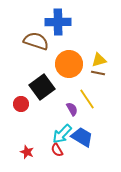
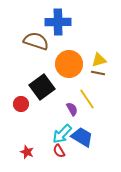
red semicircle: moved 2 px right, 1 px down
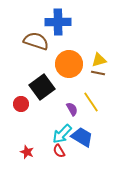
yellow line: moved 4 px right, 3 px down
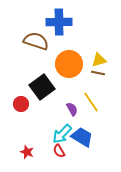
blue cross: moved 1 px right
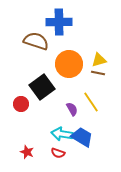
cyan arrow: rotated 55 degrees clockwise
red semicircle: moved 1 px left, 2 px down; rotated 40 degrees counterclockwise
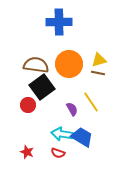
brown semicircle: moved 24 px down; rotated 10 degrees counterclockwise
red circle: moved 7 px right, 1 px down
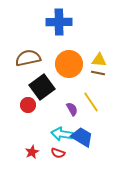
yellow triangle: rotated 21 degrees clockwise
brown semicircle: moved 8 px left, 7 px up; rotated 20 degrees counterclockwise
red star: moved 5 px right; rotated 24 degrees clockwise
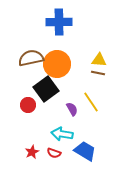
brown semicircle: moved 3 px right
orange circle: moved 12 px left
black square: moved 4 px right, 2 px down
blue trapezoid: moved 3 px right, 14 px down
red semicircle: moved 4 px left
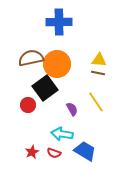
black square: moved 1 px left, 1 px up
yellow line: moved 5 px right
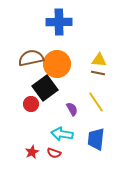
red circle: moved 3 px right, 1 px up
blue trapezoid: moved 11 px right, 12 px up; rotated 115 degrees counterclockwise
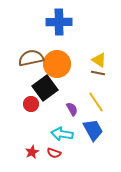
yellow triangle: rotated 28 degrees clockwise
blue trapezoid: moved 3 px left, 9 px up; rotated 145 degrees clockwise
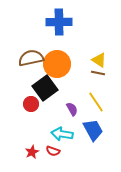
red semicircle: moved 1 px left, 2 px up
